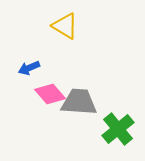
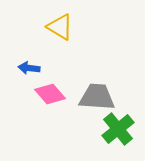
yellow triangle: moved 5 px left, 1 px down
blue arrow: rotated 30 degrees clockwise
gray trapezoid: moved 18 px right, 5 px up
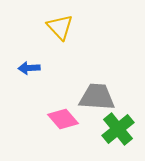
yellow triangle: rotated 16 degrees clockwise
blue arrow: rotated 10 degrees counterclockwise
pink diamond: moved 13 px right, 25 px down
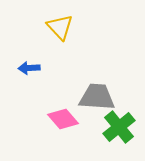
green cross: moved 1 px right, 2 px up
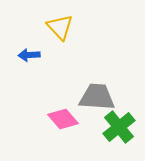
blue arrow: moved 13 px up
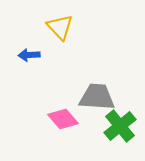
green cross: moved 1 px right, 1 px up
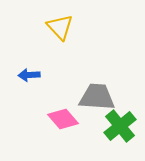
blue arrow: moved 20 px down
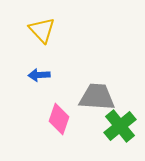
yellow triangle: moved 18 px left, 3 px down
blue arrow: moved 10 px right
pink diamond: moved 4 px left; rotated 60 degrees clockwise
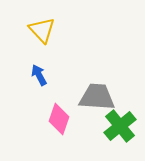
blue arrow: rotated 65 degrees clockwise
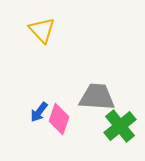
blue arrow: moved 37 px down; rotated 115 degrees counterclockwise
